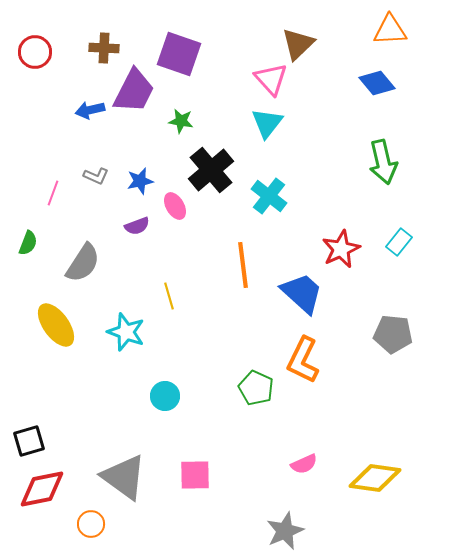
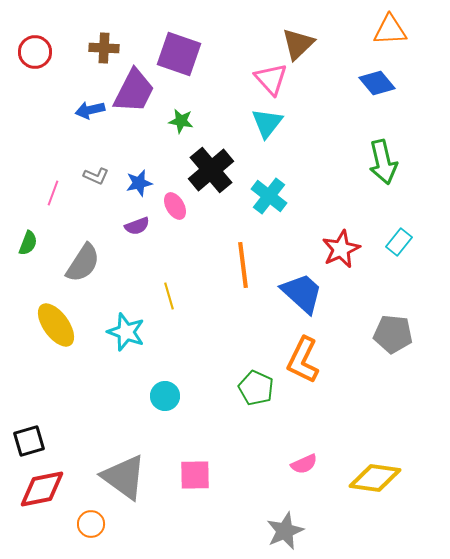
blue star: moved 1 px left, 2 px down
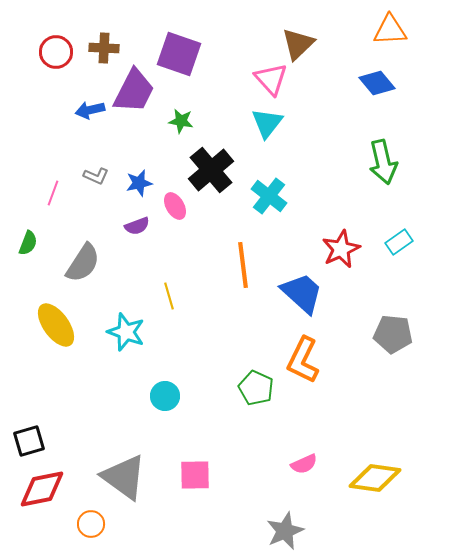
red circle: moved 21 px right
cyan rectangle: rotated 16 degrees clockwise
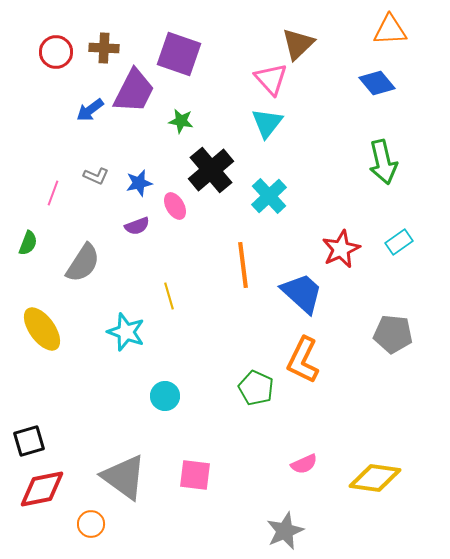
blue arrow: rotated 24 degrees counterclockwise
cyan cross: rotated 9 degrees clockwise
yellow ellipse: moved 14 px left, 4 px down
pink square: rotated 8 degrees clockwise
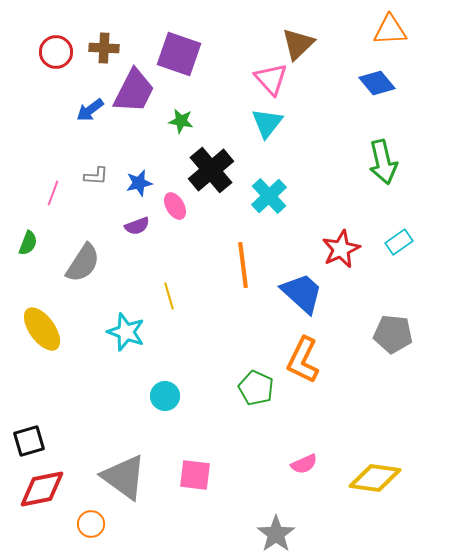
gray L-shape: rotated 20 degrees counterclockwise
gray star: moved 9 px left, 3 px down; rotated 12 degrees counterclockwise
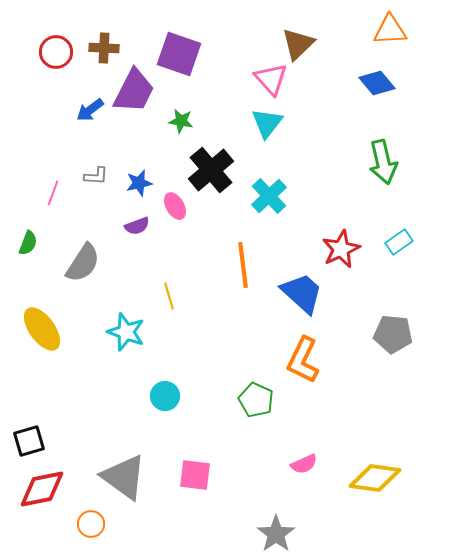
green pentagon: moved 12 px down
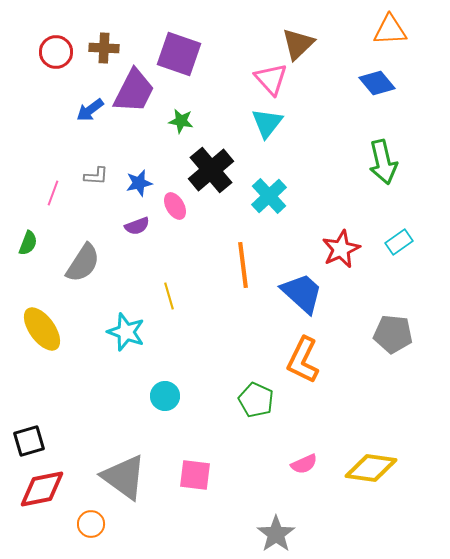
yellow diamond: moved 4 px left, 10 px up
